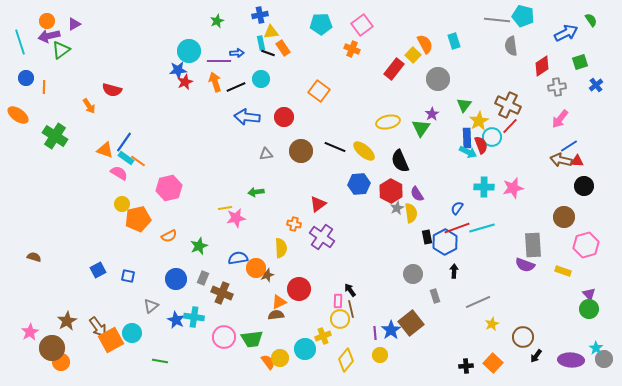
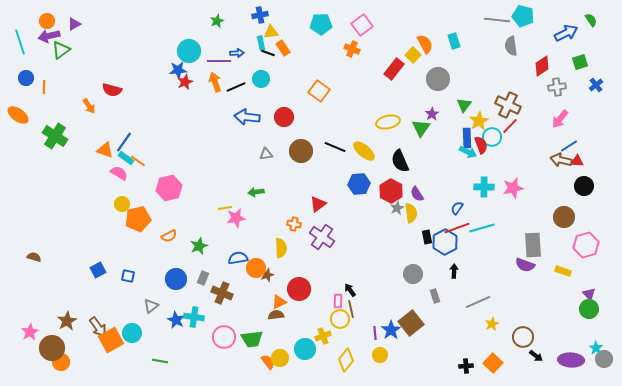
black arrow at (536, 356): rotated 88 degrees counterclockwise
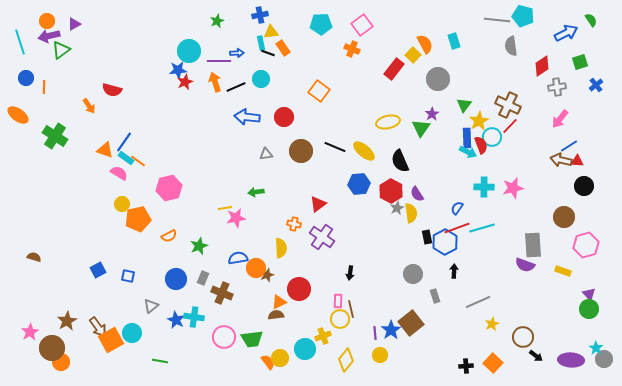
black arrow at (350, 290): moved 17 px up; rotated 136 degrees counterclockwise
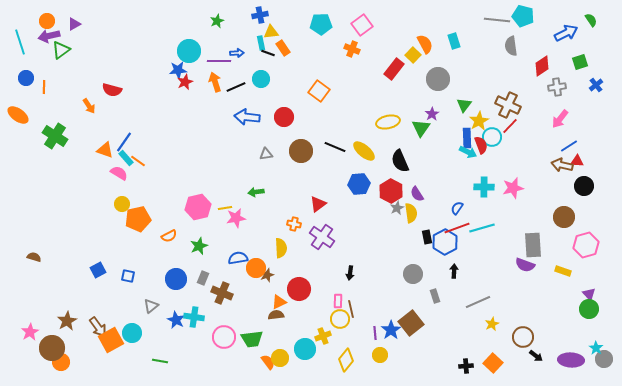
cyan rectangle at (126, 158): rotated 14 degrees clockwise
brown arrow at (561, 160): moved 1 px right, 5 px down
pink hexagon at (169, 188): moved 29 px right, 19 px down
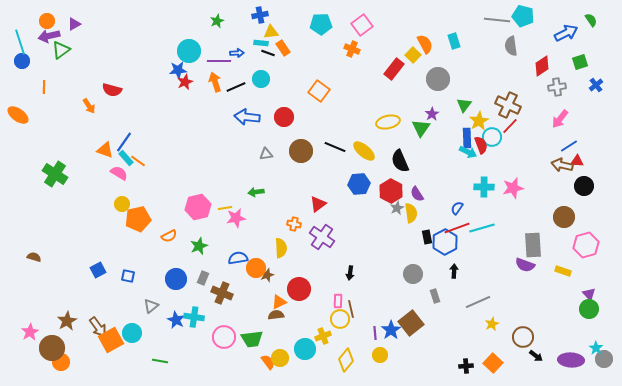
cyan rectangle at (261, 43): rotated 72 degrees counterclockwise
blue circle at (26, 78): moved 4 px left, 17 px up
green cross at (55, 136): moved 38 px down
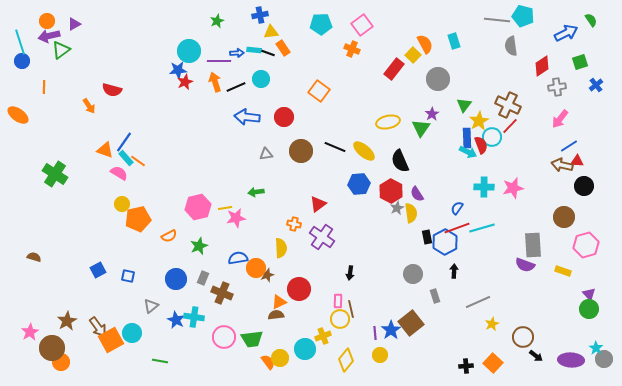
cyan rectangle at (261, 43): moved 7 px left, 7 px down
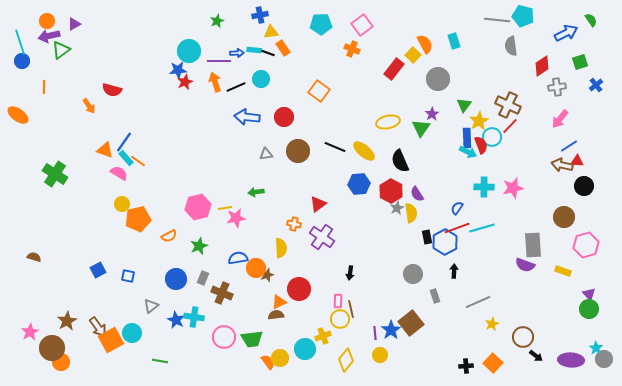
brown circle at (301, 151): moved 3 px left
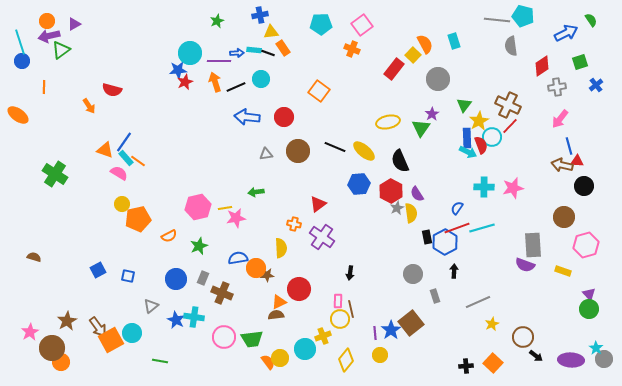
cyan circle at (189, 51): moved 1 px right, 2 px down
blue line at (569, 146): rotated 72 degrees counterclockwise
brown star at (267, 275): rotated 16 degrees clockwise
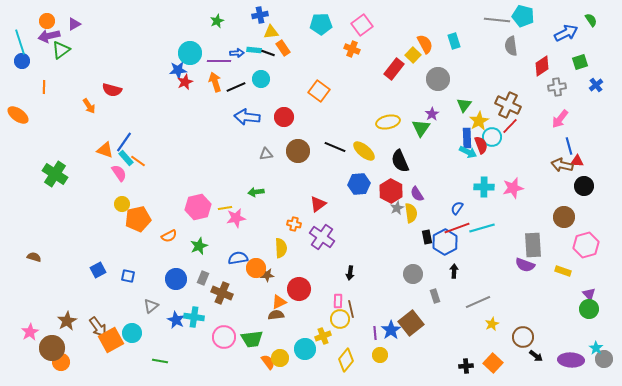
pink semicircle at (119, 173): rotated 24 degrees clockwise
